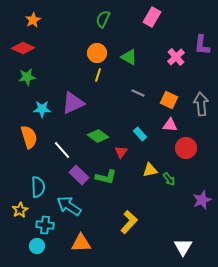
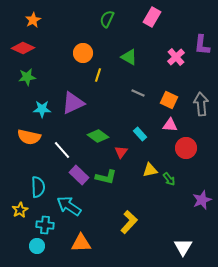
green semicircle: moved 4 px right
orange circle: moved 14 px left
orange semicircle: rotated 120 degrees clockwise
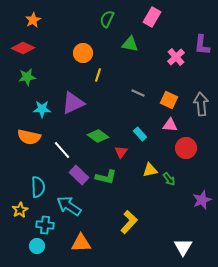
green triangle: moved 1 px right, 13 px up; rotated 18 degrees counterclockwise
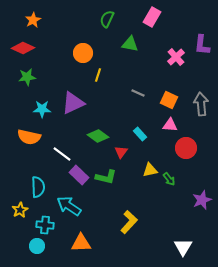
white line: moved 4 px down; rotated 12 degrees counterclockwise
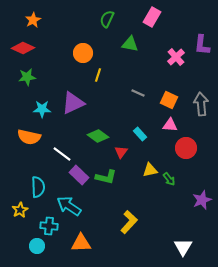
cyan cross: moved 4 px right, 1 px down
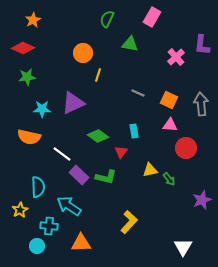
cyan rectangle: moved 6 px left, 3 px up; rotated 32 degrees clockwise
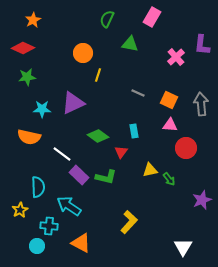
orange triangle: rotated 30 degrees clockwise
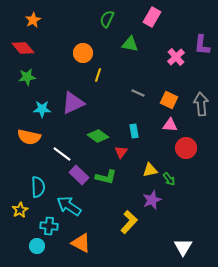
red diamond: rotated 25 degrees clockwise
purple star: moved 50 px left
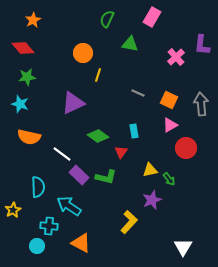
cyan star: moved 22 px left, 5 px up; rotated 18 degrees clockwise
pink triangle: rotated 35 degrees counterclockwise
yellow star: moved 7 px left
